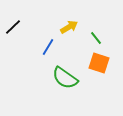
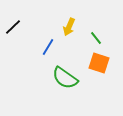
yellow arrow: rotated 144 degrees clockwise
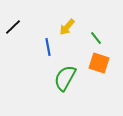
yellow arrow: moved 2 px left; rotated 18 degrees clockwise
blue line: rotated 42 degrees counterclockwise
green semicircle: rotated 84 degrees clockwise
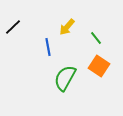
orange square: moved 3 px down; rotated 15 degrees clockwise
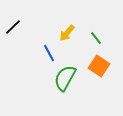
yellow arrow: moved 6 px down
blue line: moved 1 px right, 6 px down; rotated 18 degrees counterclockwise
